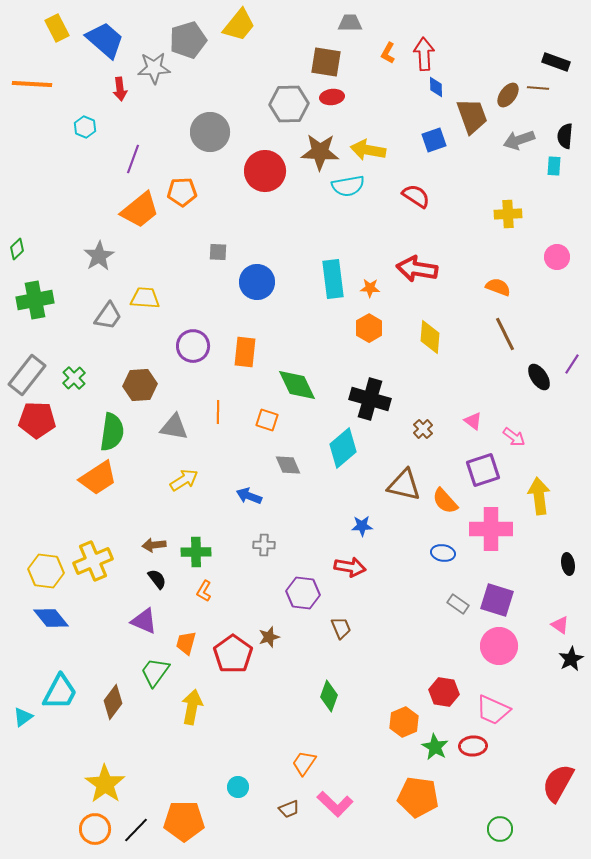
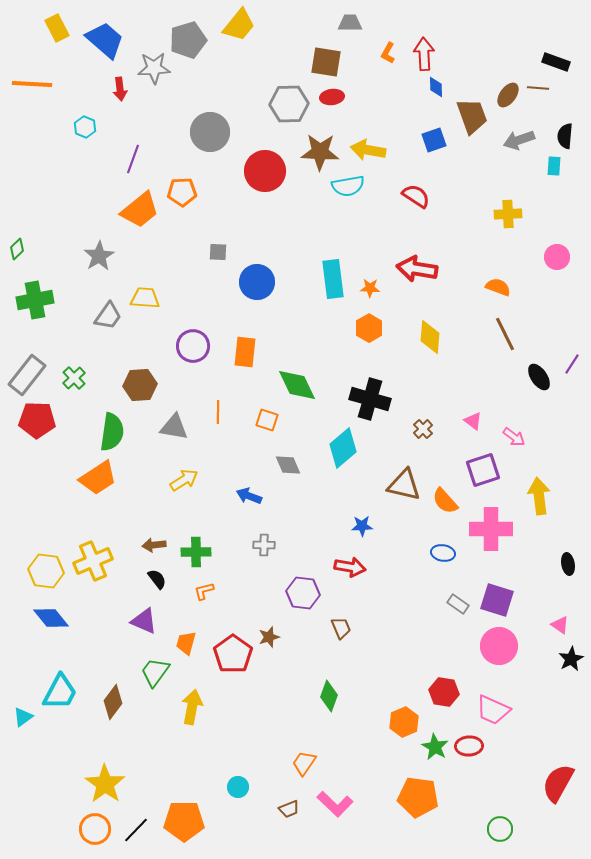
orange L-shape at (204, 591): rotated 45 degrees clockwise
red ellipse at (473, 746): moved 4 px left
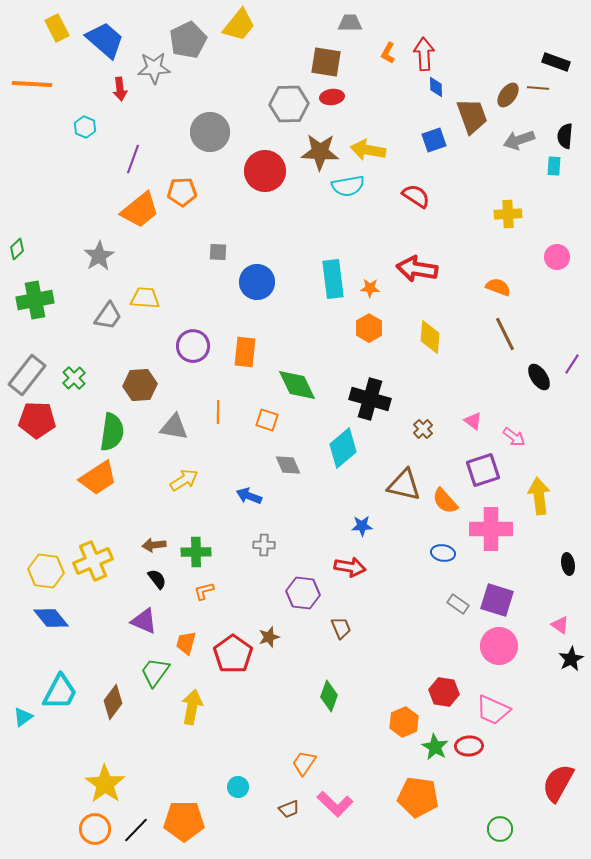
gray pentagon at (188, 40): rotated 9 degrees counterclockwise
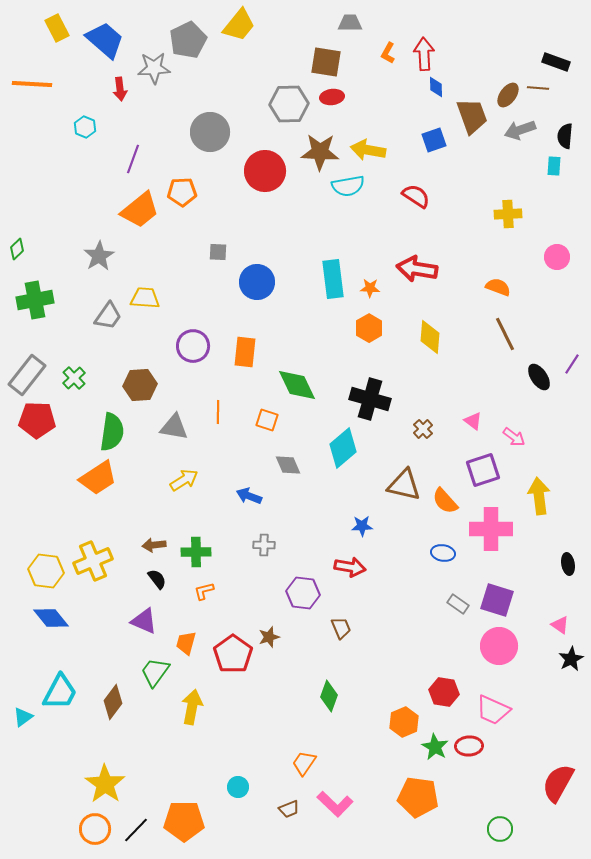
gray arrow at (519, 140): moved 1 px right, 10 px up
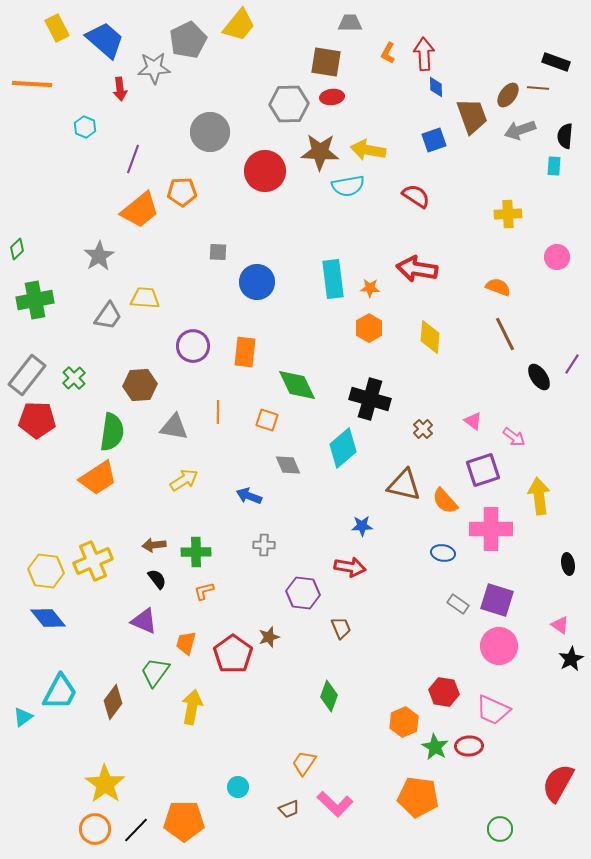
blue diamond at (51, 618): moved 3 px left
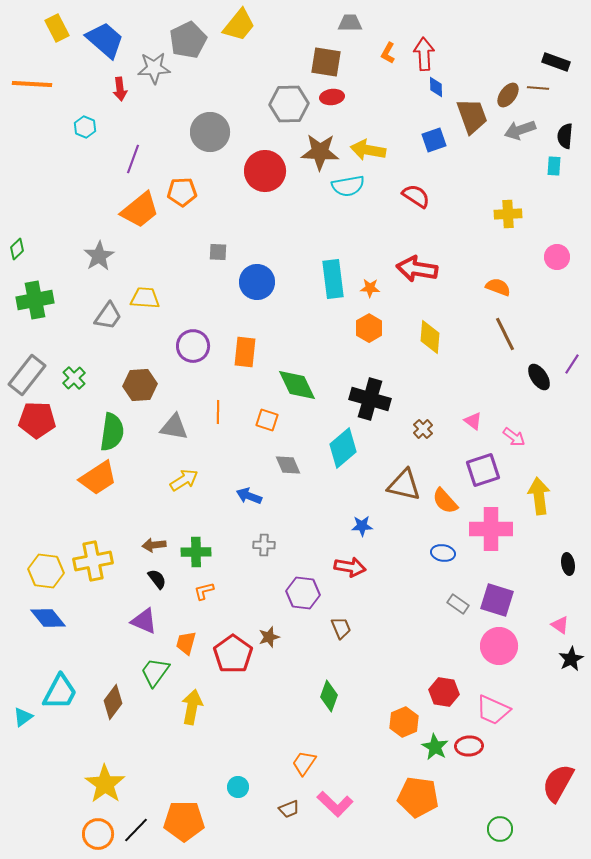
yellow cross at (93, 561): rotated 12 degrees clockwise
orange circle at (95, 829): moved 3 px right, 5 px down
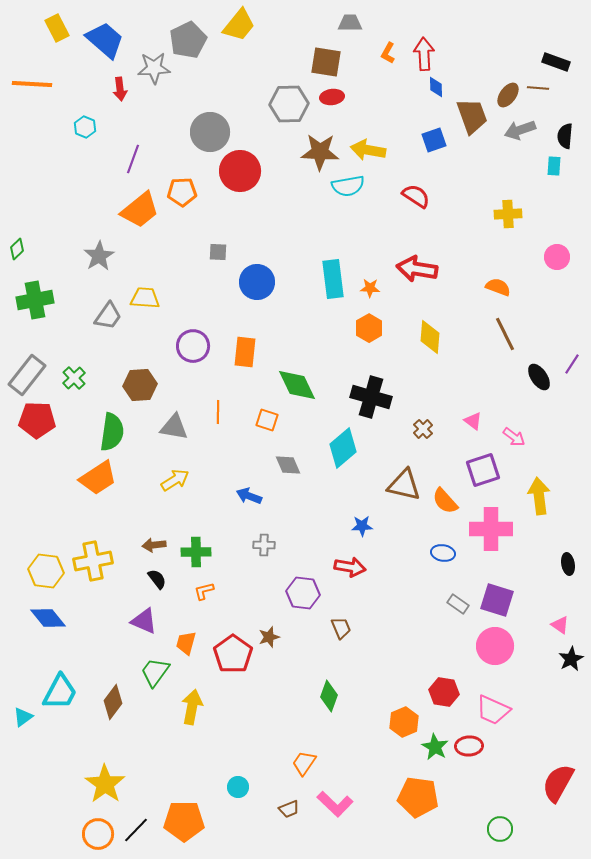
red circle at (265, 171): moved 25 px left
black cross at (370, 399): moved 1 px right, 2 px up
yellow arrow at (184, 480): moved 9 px left
pink circle at (499, 646): moved 4 px left
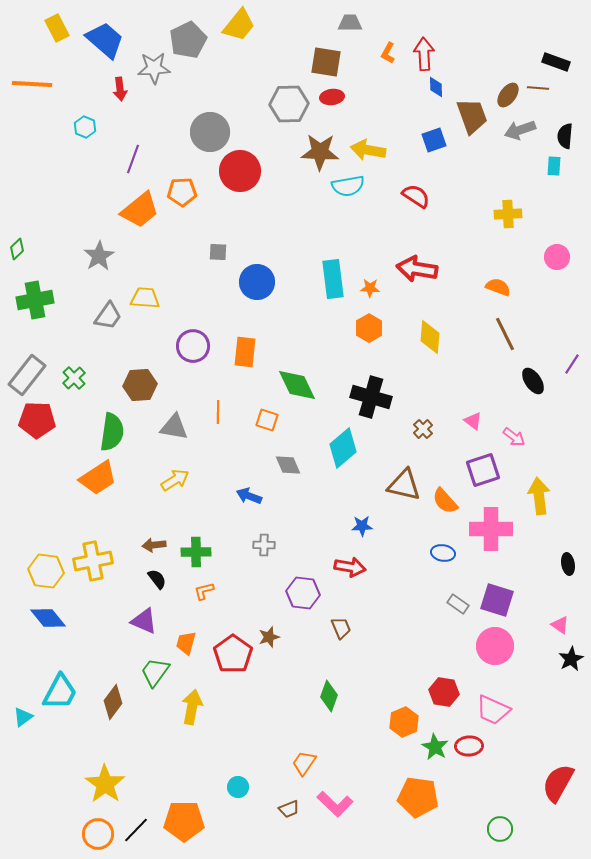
black ellipse at (539, 377): moved 6 px left, 4 px down
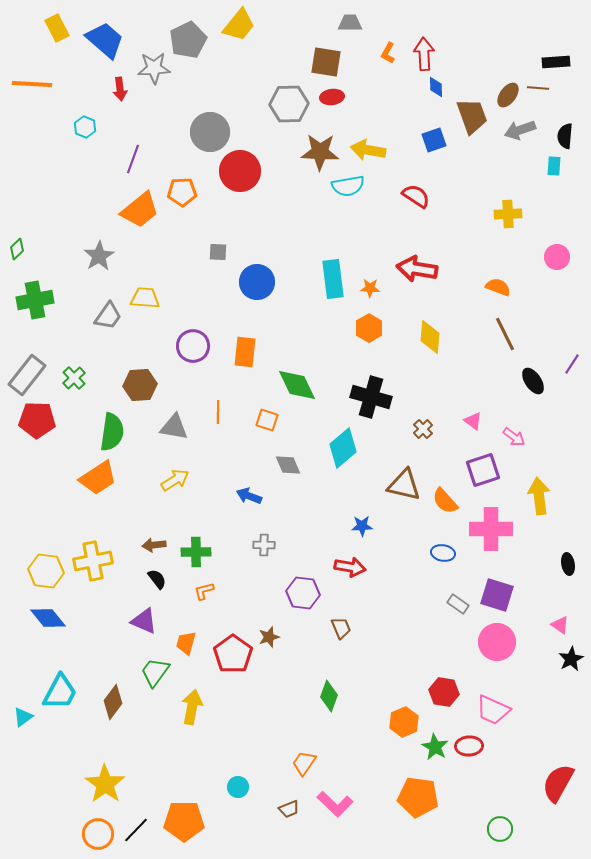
black rectangle at (556, 62): rotated 24 degrees counterclockwise
purple square at (497, 600): moved 5 px up
pink circle at (495, 646): moved 2 px right, 4 px up
